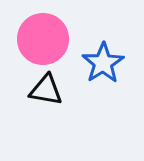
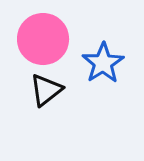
black triangle: rotated 48 degrees counterclockwise
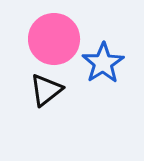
pink circle: moved 11 px right
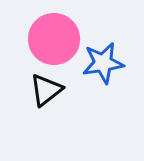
blue star: rotated 24 degrees clockwise
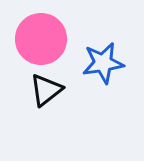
pink circle: moved 13 px left
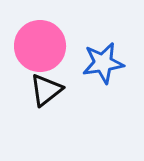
pink circle: moved 1 px left, 7 px down
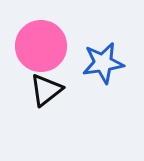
pink circle: moved 1 px right
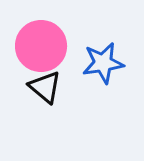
black triangle: moved 1 px left, 3 px up; rotated 42 degrees counterclockwise
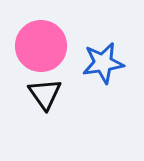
black triangle: moved 7 px down; rotated 15 degrees clockwise
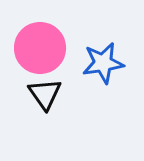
pink circle: moved 1 px left, 2 px down
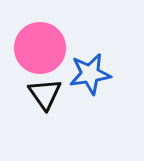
blue star: moved 13 px left, 11 px down
